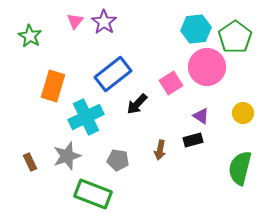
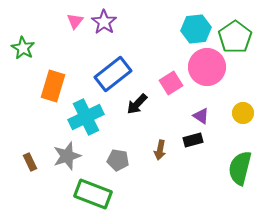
green star: moved 7 px left, 12 px down
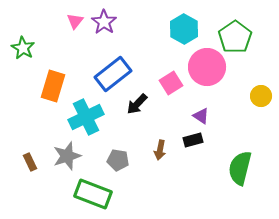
cyan hexagon: moved 12 px left; rotated 24 degrees counterclockwise
yellow circle: moved 18 px right, 17 px up
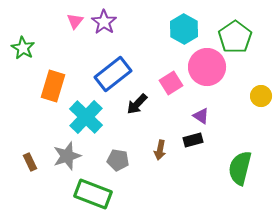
cyan cross: rotated 20 degrees counterclockwise
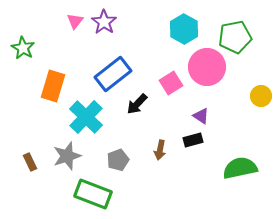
green pentagon: rotated 24 degrees clockwise
gray pentagon: rotated 30 degrees counterclockwise
green semicircle: rotated 64 degrees clockwise
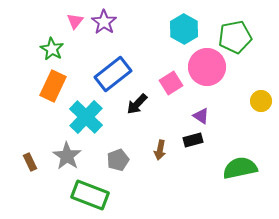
green star: moved 29 px right, 1 px down
orange rectangle: rotated 8 degrees clockwise
yellow circle: moved 5 px down
gray star: rotated 20 degrees counterclockwise
green rectangle: moved 3 px left, 1 px down
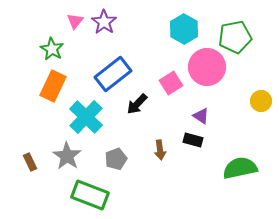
black rectangle: rotated 30 degrees clockwise
brown arrow: rotated 18 degrees counterclockwise
gray pentagon: moved 2 px left, 1 px up
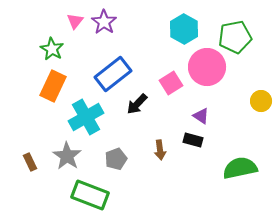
cyan cross: rotated 16 degrees clockwise
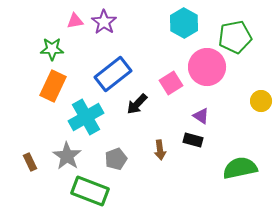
pink triangle: rotated 42 degrees clockwise
cyan hexagon: moved 6 px up
green star: rotated 30 degrees counterclockwise
green rectangle: moved 4 px up
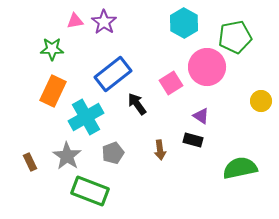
orange rectangle: moved 5 px down
black arrow: rotated 100 degrees clockwise
gray pentagon: moved 3 px left, 6 px up
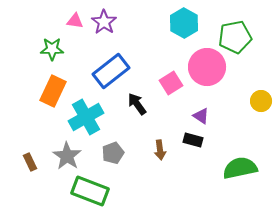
pink triangle: rotated 18 degrees clockwise
blue rectangle: moved 2 px left, 3 px up
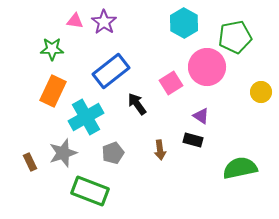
yellow circle: moved 9 px up
gray star: moved 4 px left, 3 px up; rotated 20 degrees clockwise
